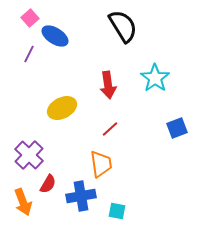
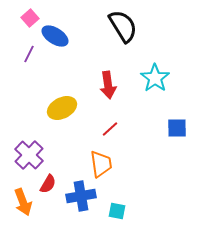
blue square: rotated 20 degrees clockwise
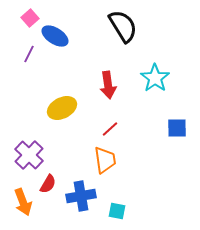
orange trapezoid: moved 4 px right, 4 px up
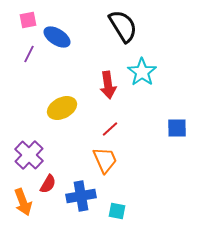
pink square: moved 2 px left, 2 px down; rotated 30 degrees clockwise
blue ellipse: moved 2 px right, 1 px down
cyan star: moved 13 px left, 6 px up
orange trapezoid: rotated 16 degrees counterclockwise
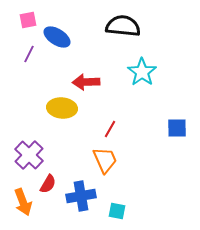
black semicircle: rotated 52 degrees counterclockwise
red arrow: moved 22 px left, 3 px up; rotated 96 degrees clockwise
yellow ellipse: rotated 32 degrees clockwise
red line: rotated 18 degrees counterclockwise
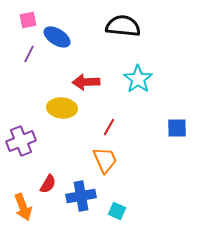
cyan star: moved 4 px left, 7 px down
red line: moved 1 px left, 2 px up
purple cross: moved 8 px left, 14 px up; rotated 24 degrees clockwise
orange arrow: moved 5 px down
cyan square: rotated 12 degrees clockwise
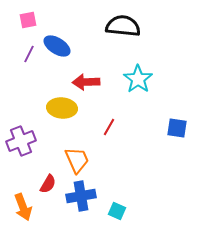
blue ellipse: moved 9 px down
blue square: rotated 10 degrees clockwise
orange trapezoid: moved 28 px left
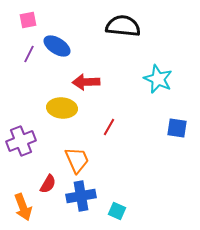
cyan star: moved 20 px right; rotated 12 degrees counterclockwise
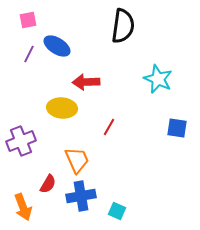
black semicircle: rotated 92 degrees clockwise
